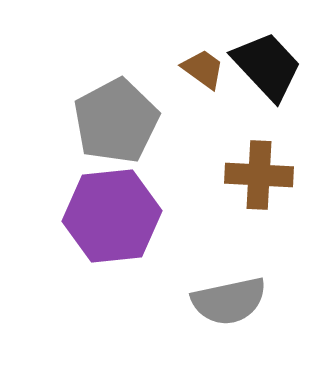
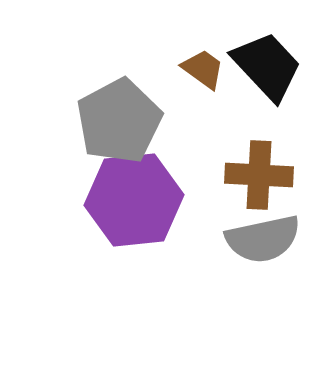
gray pentagon: moved 3 px right
purple hexagon: moved 22 px right, 16 px up
gray semicircle: moved 34 px right, 62 px up
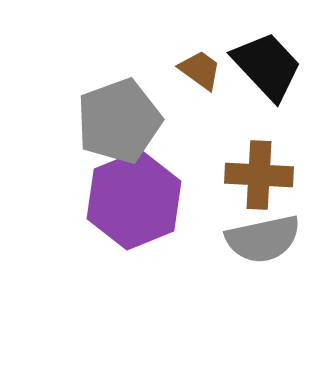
brown trapezoid: moved 3 px left, 1 px down
gray pentagon: rotated 8 degrees clockwise
purple hexagon: rotated 16 degrees counterclockwise
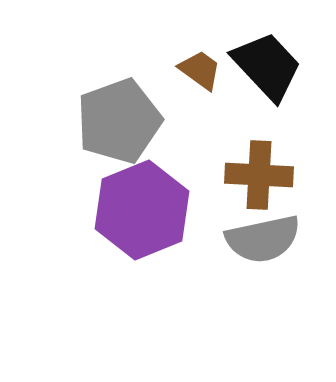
purple hexagon: moved 8 px right, 10 px down
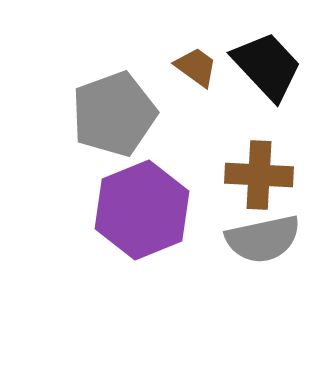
brown trapezoid: moved 4 px left, 3 px up
gray pentagon: moved 5 px left, 7 px up
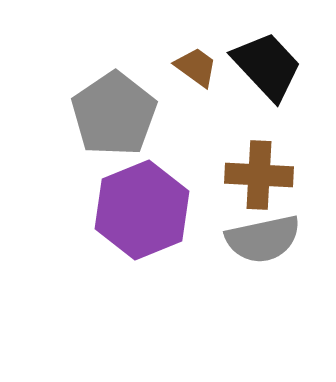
gray pentagon: rotated 14 degrees counterclockwise
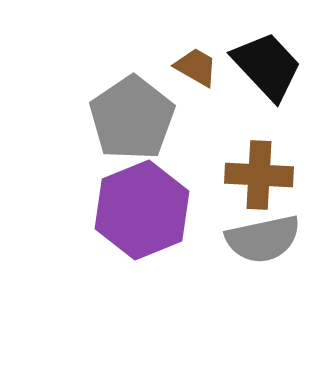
brown trapezoid: rotated 6 degrees counterclockwise
gray pentagon: moved 18 px right, 4 px down
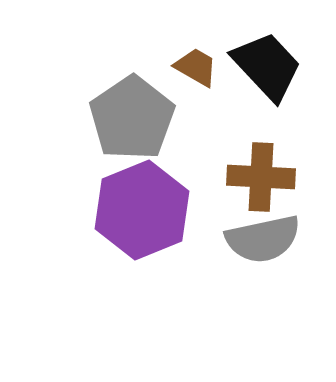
brown cross: moved 2 px right, 2 px down
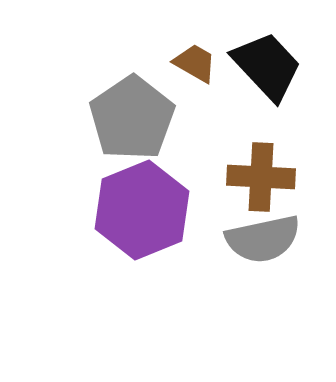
brown trapezoid: moved 1 px left, 4 px up
